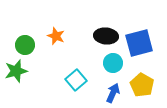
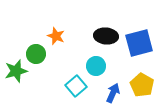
green circle: moved 11 px right, 9 px down
cyan circle: moved 17 px left, 3 px down
cyan square: moved 6 px down
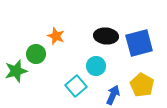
blue arrow: moved 2 px down
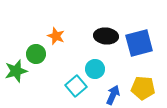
cyan circle: moved 1 px left, 3 px down
yellow pentagon: moved 1 px right, 3 px down; rotated 25 degrees counterclockwise
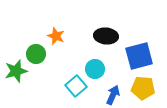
blue square: moved 13 px down
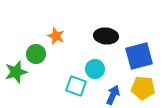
green star: moved 1 px down
cyan square: rotated 30 degrees counterclockwise
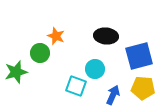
green circle: moved 4 px right, 1 px up
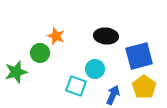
yellow pentagon: moved 1 px right, 1 px up; rotated 30 degrees clockwise
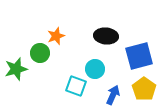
orange star: rotated 30 degrees clockwise
green star: moved 3 px up
yellow pentagon: moved 2 px down
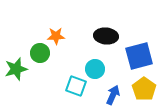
orange star: rotated 18 degrees clockwise
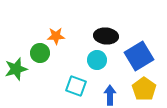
blue square: rotated 16 degrees counterclockwise
cyan circle: moved 2 px right, 9 px up
blue arrow: moved 3 px left; rotated 24 degrees counterclockwise
